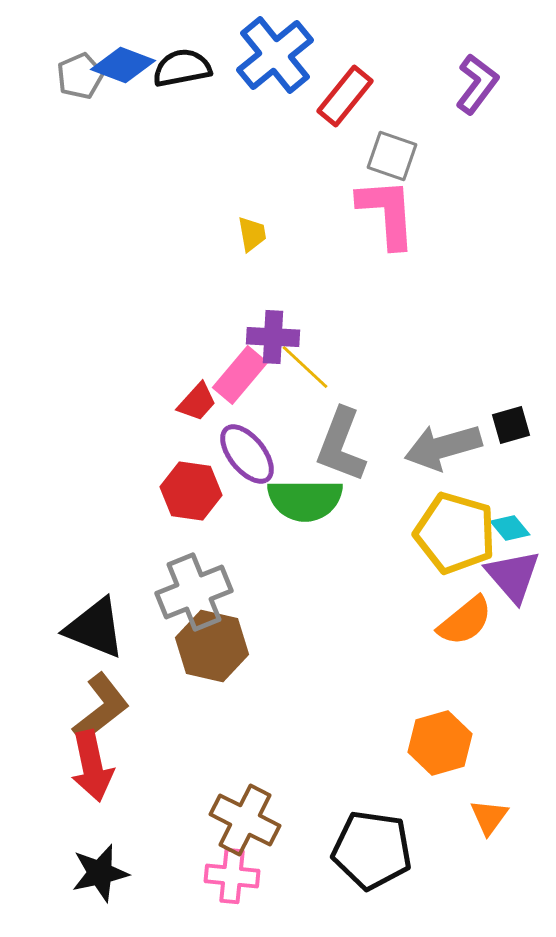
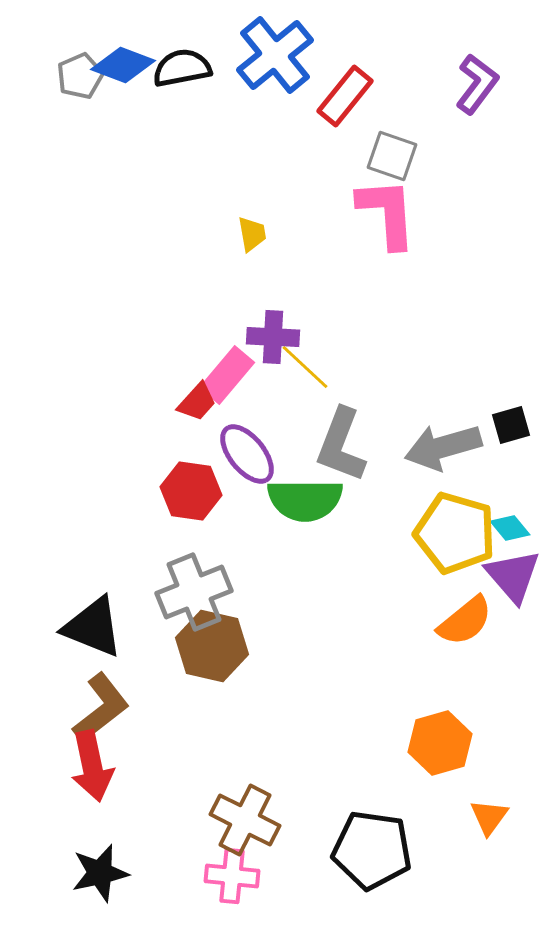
pink rectangle: moved 13 px left
black triangle: moved 2 px left, 1 px up
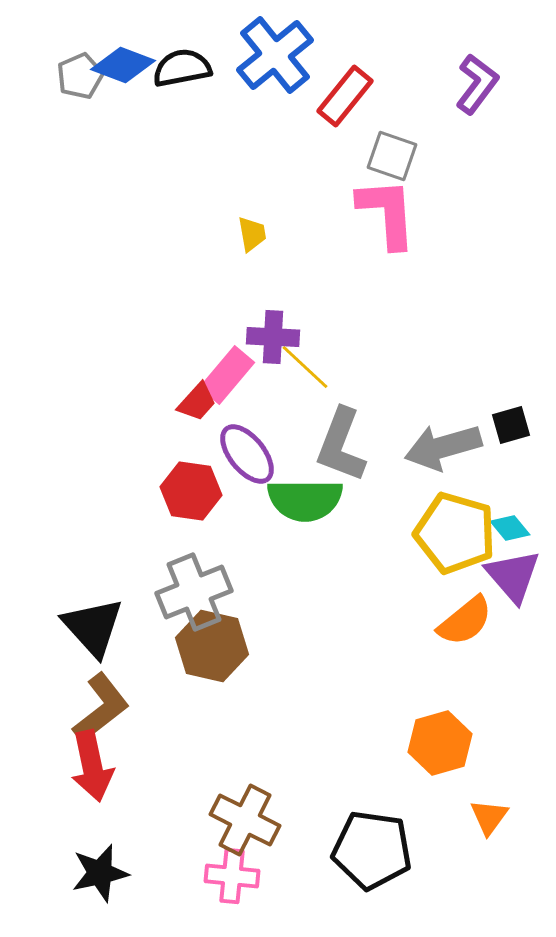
black triangle: rotated 26 degrees clockwise
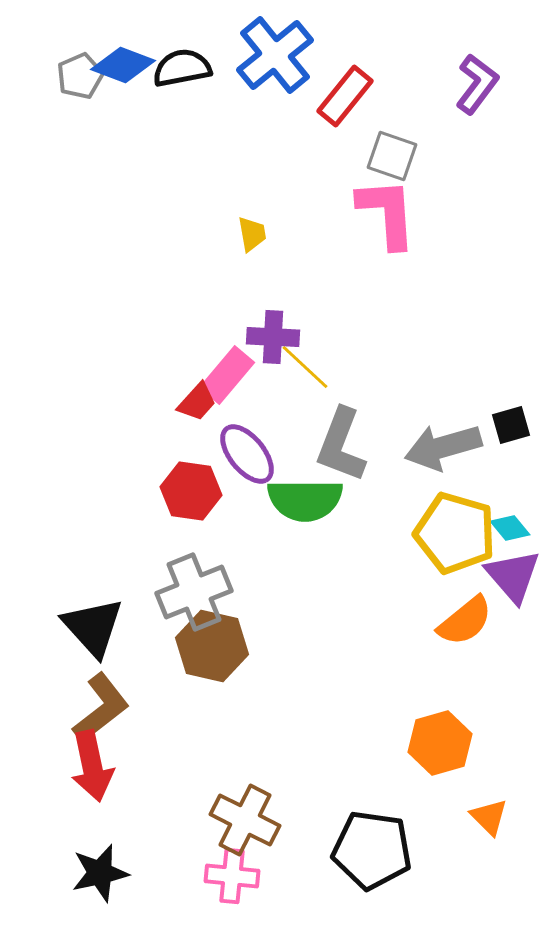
orange triangle: rotated 21 degrees counterclockwise
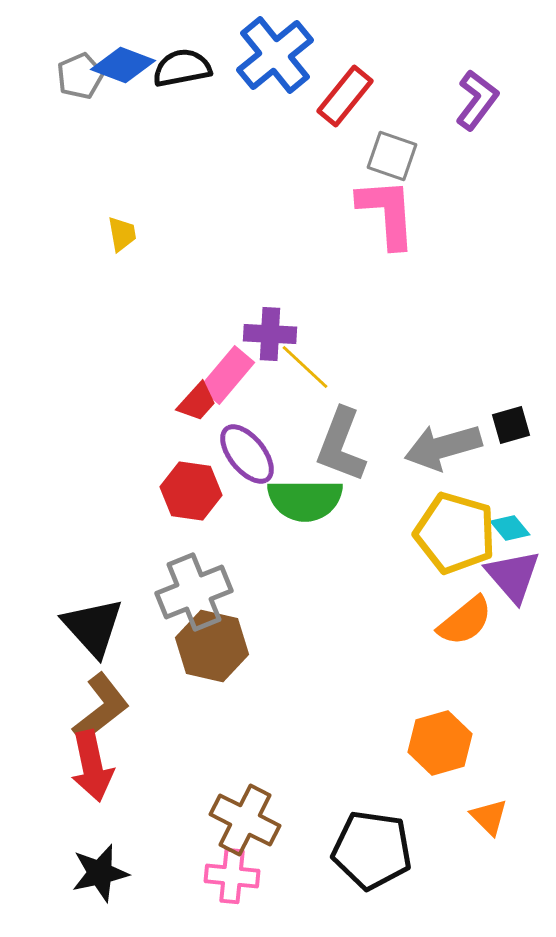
purple L-shape: moved 16 px down
yellow trapezoid: moved 130 px left
purple cross: moved 3 px left, 3 px up
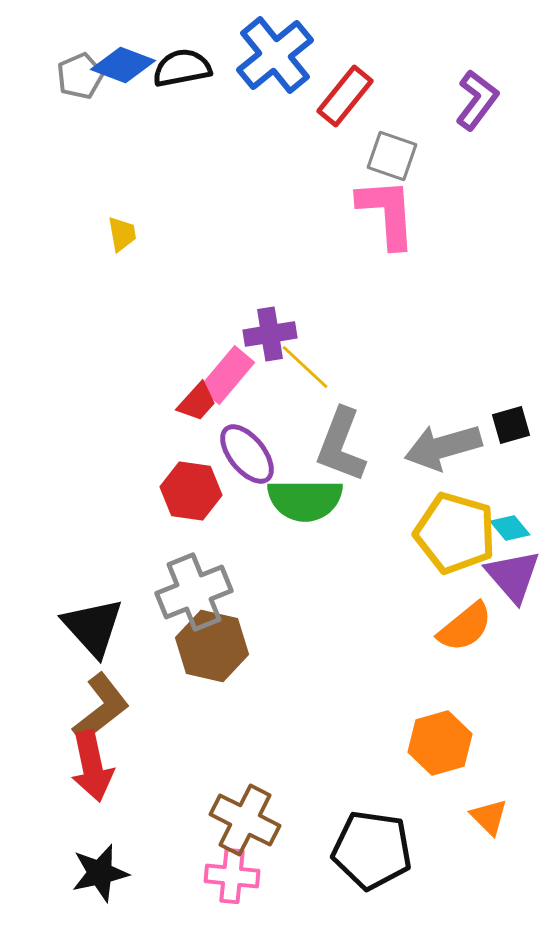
purple cross: rotated 12 degrees counterclockwise
orange semicircle: moved 6 px down
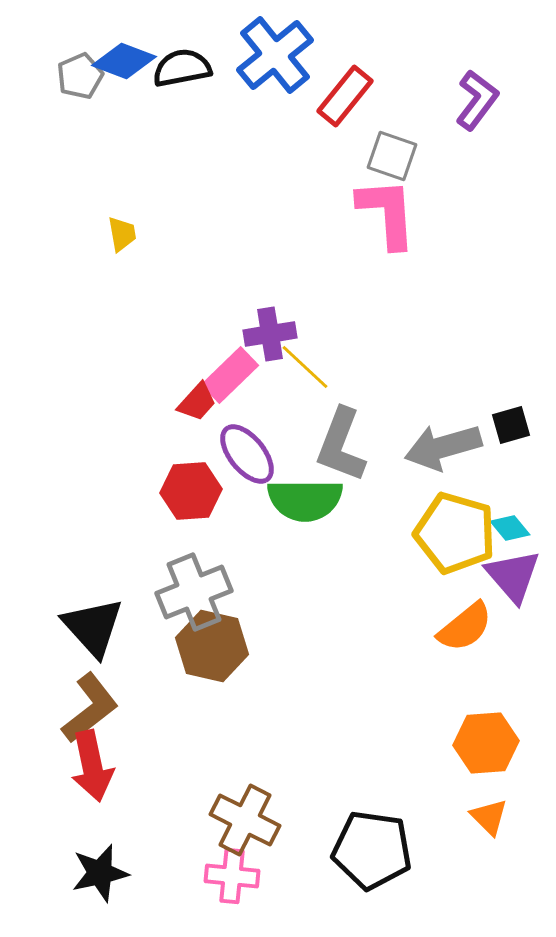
blue diamond: moved 1 px right, 4 px up
pink rectangle: moved 3 px right; rotated 6 degrees clockwise
red hexagon: rotated 12 degrees counterclockwise
brown L-shape: moved 11 px left
orange hexagon: moved 46 px right; rotated 12 degrees clockwise
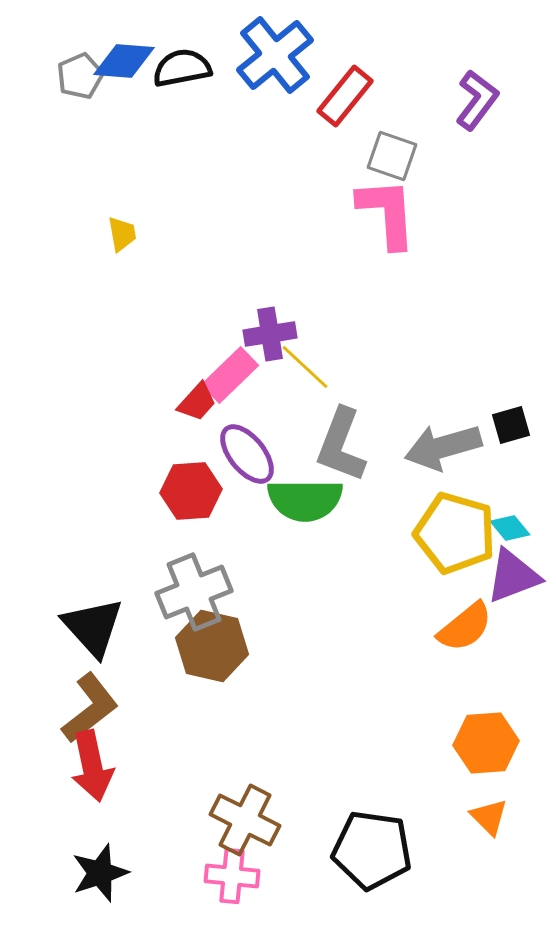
blue diamond: rotated 16 degrees counterclockwise
purple triangle: rotated 50 degrees clockwise
black star: rotated 6 degrees counterclockwise
